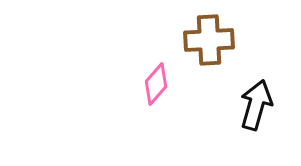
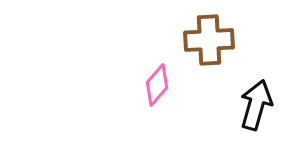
pink diamond: moved 1 px right, 1 px down
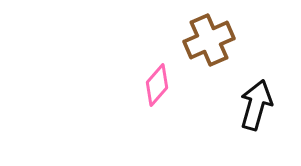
brown cross: rotated 21 degrees counterclockwise
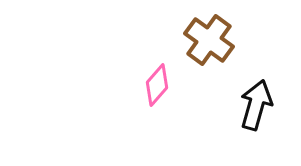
brown cross: rotated 30 degrees counterclockwise
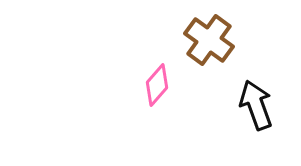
black arrow: rotated 36 degrees counterclockwise
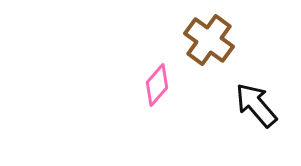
black arrow: rotated 21 degrees counterclockwise
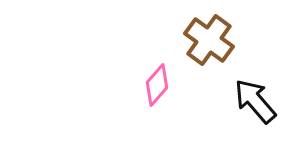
black arrow: moved 1 px left, 4 px up
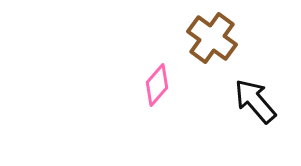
brown cross: moved 3 px right, 2 px up
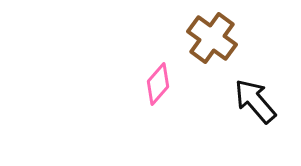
pink diamond: moved 1 px right, 1 px up
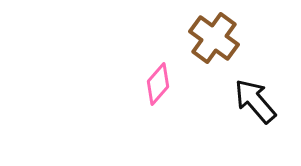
brown cross: moved 2 px right
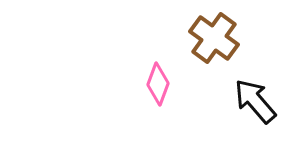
pink diamond: rotated 21 degrees counterclockwise
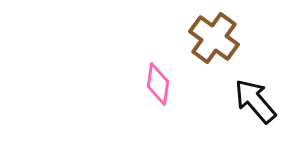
pink diamond: rotated 12 degrees counterclockwise
